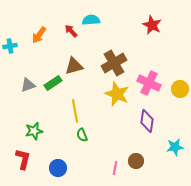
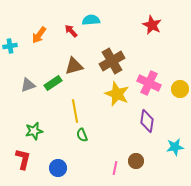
brown cross: moved 2 px left, 2 px up
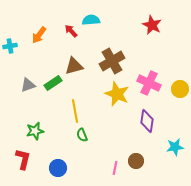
green star: moved 1 px right
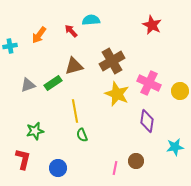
yellow circle: moved 2 px down
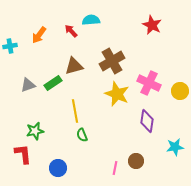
red L-shape: moved 5 px up; rotated 20 degrees counterclockwise
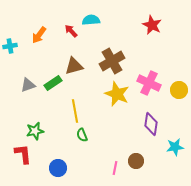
yellow circle: moved 1 px left, 1 px up
purple diamond: moved 4 px right, 3 px down
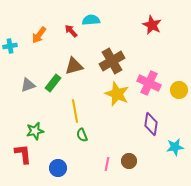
green rectangle: rotated 18 degrees counterclockwise
brown circle: moved 7 px left
pink line: moved 8 px left, 4 px up
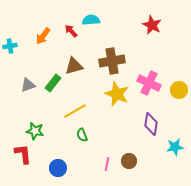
orange arrow: moved 4 px right, 1 px down
brown cross: rotated 20 degrees clockwise
yellow line: rotated 70 degrees clockwise
green star: rotated 24 degrees clockwise
